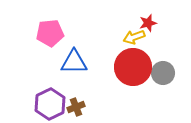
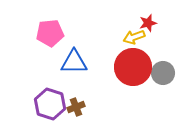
purple hexagon: rotated 16 degrees counterclockwise
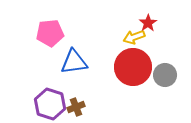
red star: rotated 18 degrees counterclockwise
blue triangle: rotated 8 degrees counterclockwise
gray circle: moved 2 px right, 2 px down
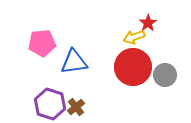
pink pentagon: moved 8 px left, 10 px down
brown cross: rotated 18 degrees counterclockwise
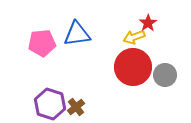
blue triangle: moved 3 px right, 28 px up
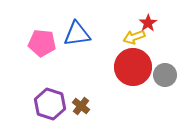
pink pentagon: rotated 12 degrees clockwise
brown cross: moved 5 px right, 1 px up; rotated 12 degrees counterclockwise
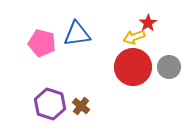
pink pentagon: rotated 8 degrees clockwise
gray circle: moved 4 px right, 8 px up
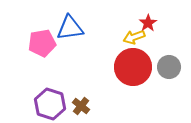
blue triangle: moved 7 px left, 6 px up
pink pentagon: rotated 24 degrees counterclockwise
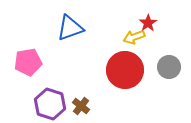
blue triangle: rotated 12 degrees counterclockwise
pink pentagon: moved 14 px left, 19 px down
red circle: moved 8 px left, 3 px down
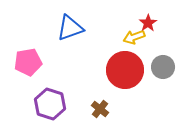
gray circle: moved 6 px left
brown cross: moved 19 px right, 3 px down
